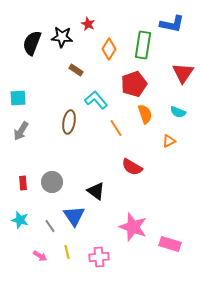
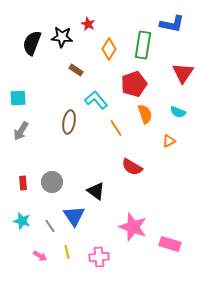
cyan star: moved 2 px right, 1 px down
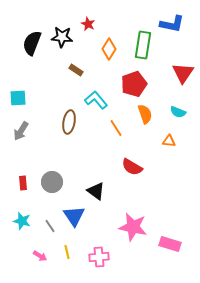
orange triangle: rotated 32 degrees clockwise
pink star: rotated 8 degrees counterclockwise
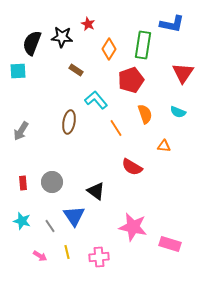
red pentagon: moved 3 px left, 4 px up
cyan square: moved 27 px up
orange triangle: moved 5 px left, 5 px down
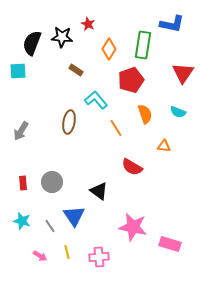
black triangle: moved 3 px right
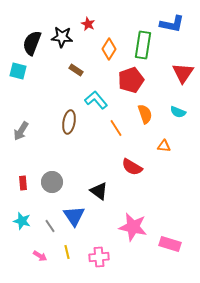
cyan square: rotated 18 degrees clockwise
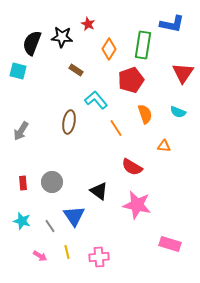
pink star: moved 4 px right, 22 px up
